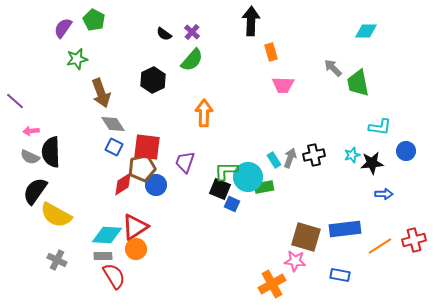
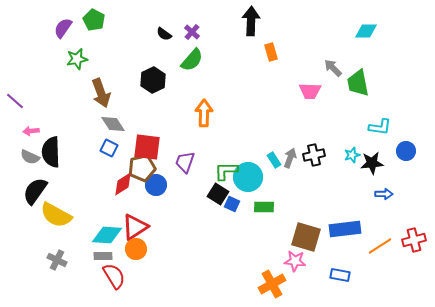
pink trapezoid at (283, 85): moved 27 px right, 6 px down
blue square at (114, 147): moved 5 px left, 1 px down
green rectangle at (264, 187): moved 20 px down; rotated 12 degrees clockwise
black square at (220, 189): moved 2 px left, 5 px down; rotated 10 degrees clockwise
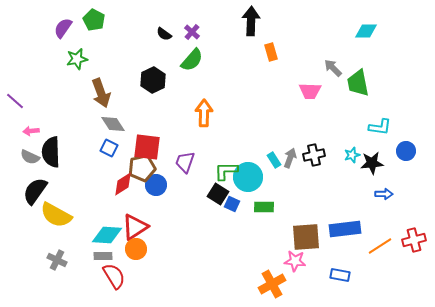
brown square at (306, 237): rotated 20 degrees counterclockwise
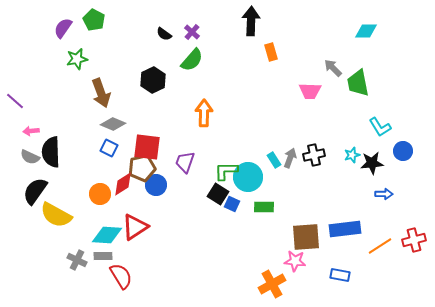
gray diamond at (113, 124): rotated 35 degrees counterclockwise
cyan L-shape at (380, 127): rotated 50 degrees clockwise
blue circle at (406, 151): moved 3 px left
orange circle at (136, 249): moved 36 px left, 55 px up
gray cross at (57, 260): moved 20 px right
red semicircle at (114, 276): moved 7 px right
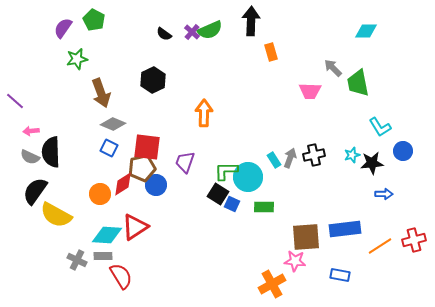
green semicircle at (192, 60): moved 18 px right, 30 px up; rotated 25 degrees clockwise
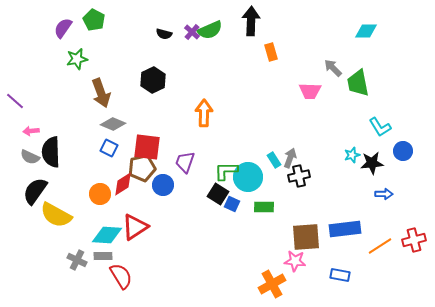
black semicircle at (164, 34): rotated 21 degrees counterclockwise
black cross at (314, 155): moved 15 px left, 21 px down
blue circle at (156, 185): moved 7 px right
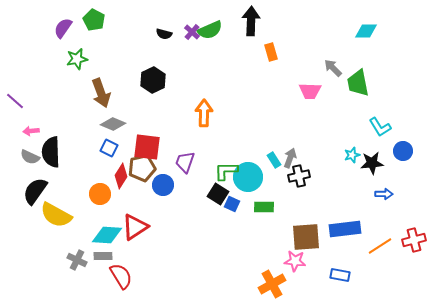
red diamond at (123, 184): moved 2 px left, 8 px up; rotated 25 degrees counterclockwise
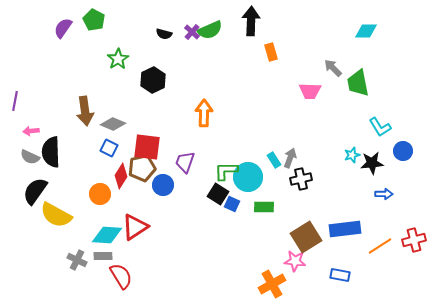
green star at (77, 59): moved 41 px right; rotated 20 degrees counterclockwise
brown arrow at (101, 93): moved 16 px left, 18 px down; rotated 12 degrees clockwise
purple line at (15, 101): rotated 60 degrees clockwise
black cross at (299, 176): moved 2 px right, 3 px down
brown square at (306, 237): rotated 28 degrees counterclockwise
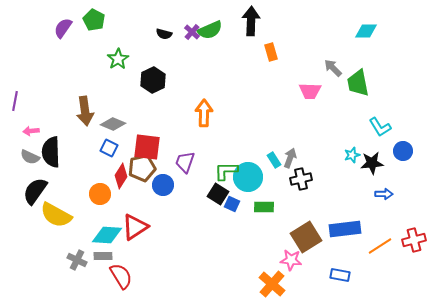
pink star at (295, 261): moved 4 px left, 1 px up
orange cross at (272, 284): rotated 20 degrees counterclockwise
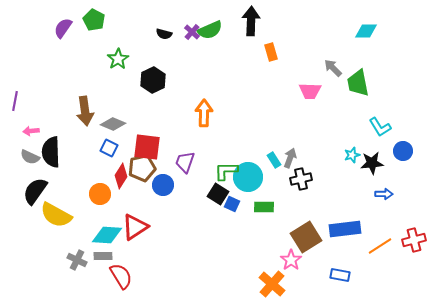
pink star at (291, 260): rotated 30 degrees clockwise
